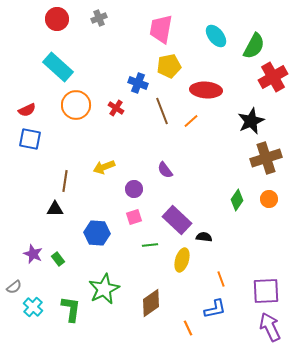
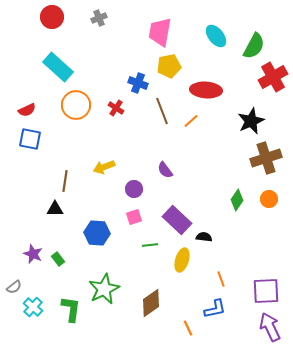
red circle at (57, 19): moved 5 px left, 2 px up
pink trapezoid at (161, 29): moved 1 px left, 3 px down
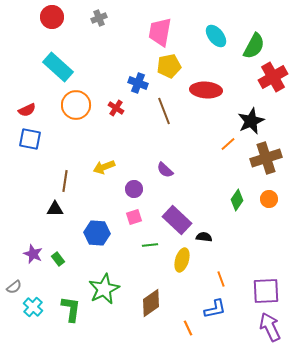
brown line at (162, 111): moved 2 px right
orange line at (191, 121): moved 37 px right, 23 px down
purple semicircle at (165, 170): rotated 12 degrees counterclockwise
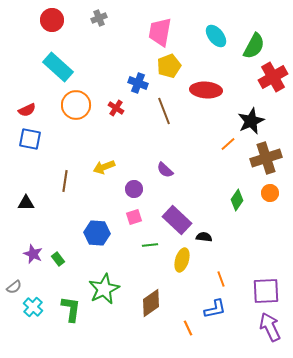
red circle at (52, 17): moved 3 px down
yellow pentagon at (169, 66): rotated 10 degrees counterclockwise
orange circle at (269, 199): moved 1 px right, 6 px up
black triangle at (55, 209): moved 29 px left, 6 px up
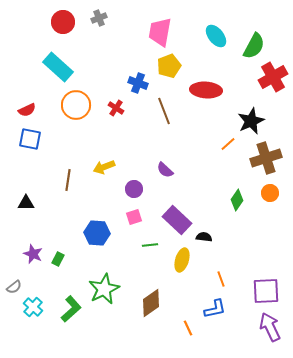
red circle at (52, 20): moved 11 px right, 2 px down
brown line at (65, 181): moved 3 px right, 1 px up
green rectangle at (58, 259): rotated 64 degrees clockwise
green L-shape at (71, 309): rotated 40 degrees clockwise
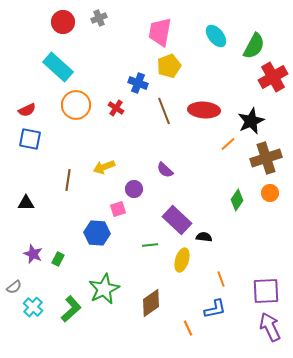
red ellipse at (206, 90): moved 2 px left, 20 px down
pink square at (134, 217): moved 16 px left, 8 px up
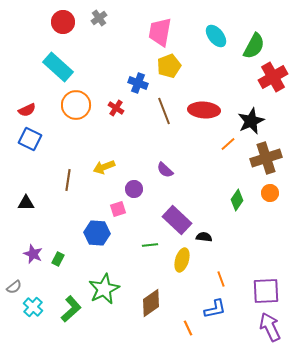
gray cross at (99, 18): rotated 14 degrees counterclockwise
blue square at (30, 139): rotated 15 degrees clockwise
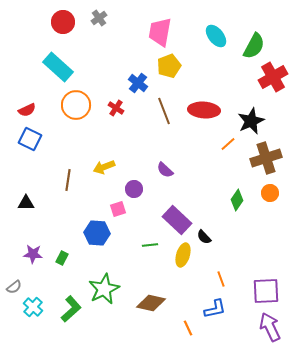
blue cross at (138, 83): rotated 18 degrees clockwise
black semicircle at (204, 237): rotated 140 degrees counterclockwise
purple star at (33, 254): rotated 18 degrees counterclockwise
green rectangle at (58, 259): moved 4 px right, 1 px up
yellow ellipse at (182, 260): moved 1 px right, 5 px up
brown diamond at (151, 303): rotated 48 degrees clockwise
